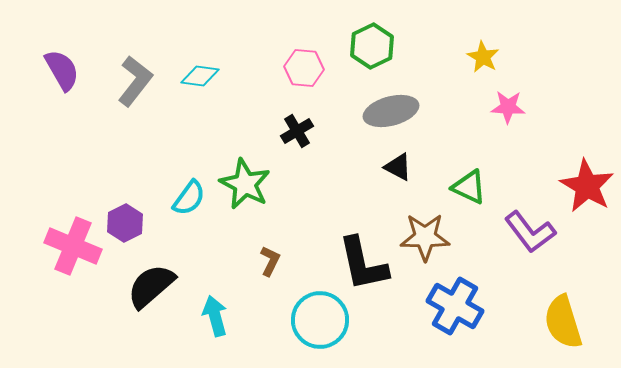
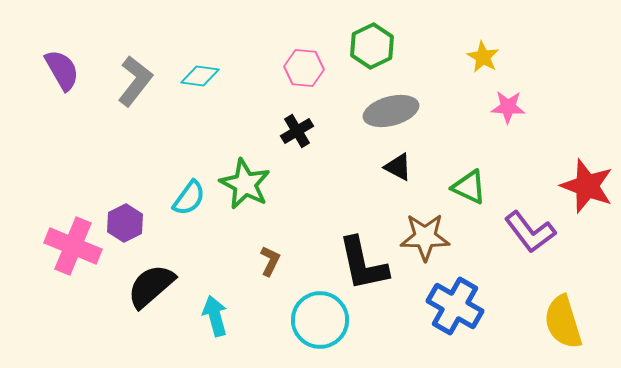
red star: rotated 10 degrees counterclockwise
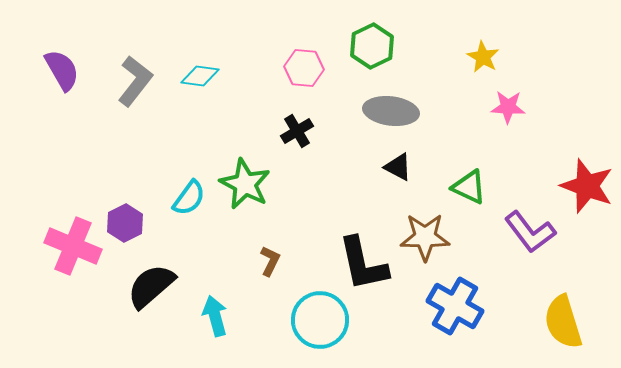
gray ellipse: rotated 22 degrees clockwise
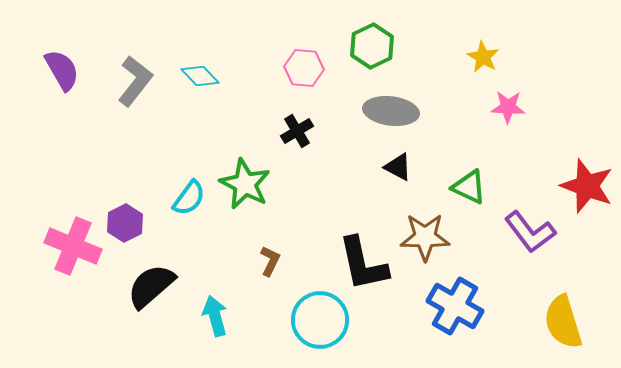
cyan diamond: rotated 39 degrees clockwise
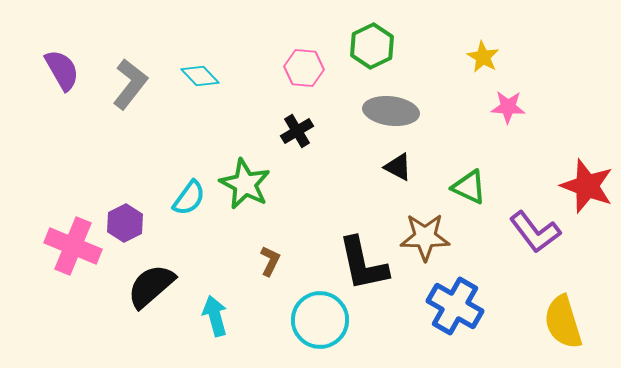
gray L-shape: moved 5 px left, 3 px down
purple L-shape: moved 5 px right
